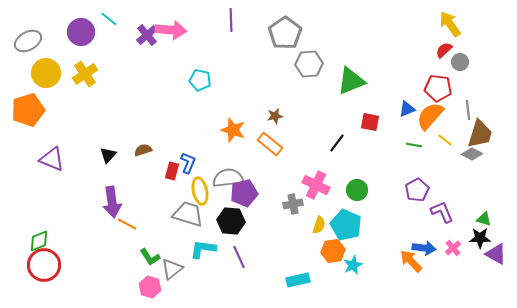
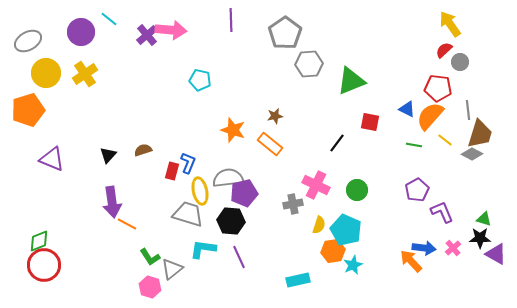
blue triangle at (407, 109): rotated 48 degrees clockwise
cyan pentagon at (346, 225): moved 5 px down
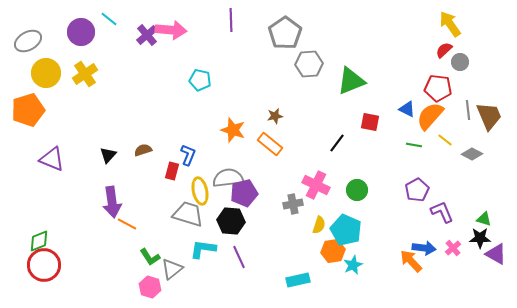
brown trapezoid at (480, 134): moved 9 px right, 18 px up; rotated 40 degrees counterclockwise
blue L-shape at (188, 163): moved 8 px up
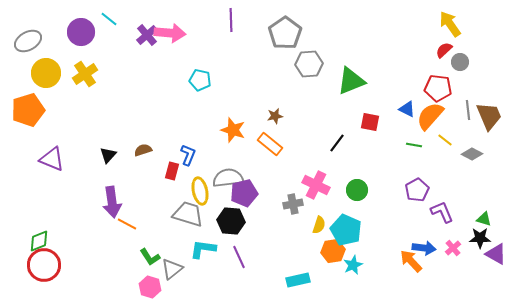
pink arrow at (171, 30): moved 1 px left, 3 px down
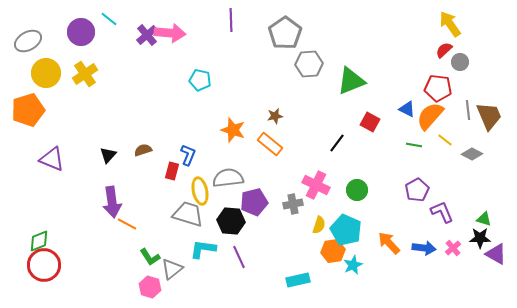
red square at (370, 122): rotated 18 degrees clockwise
purple pentagon at (244, 193): moved 10 px right, 9 px down
orange arrow at (411, 261): moved 22 px left, 18 px up
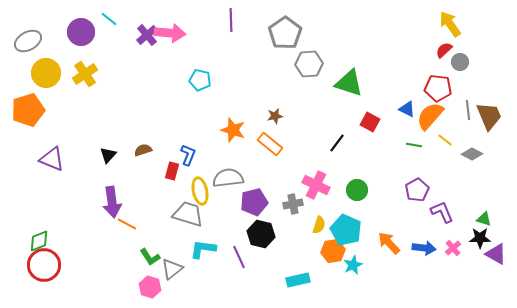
green triangle at (351, 81): moved 2 px left, 2 px down; rotated 40 degrees clockwise
black hexagon at (231, 221): moved 30 px right, 13 px down; rotated 8 degrees clockwise
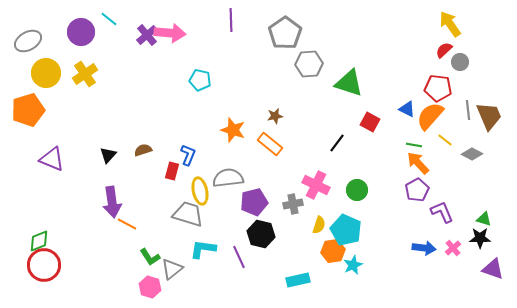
orange arrow at (389, 243): moved 29 px right, 80 px up
purple triangle at (496, 254): moved 3 px left, 15 px down; rotated 10 degrees counterclockwise
